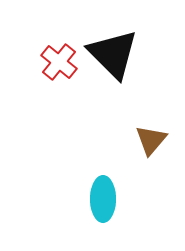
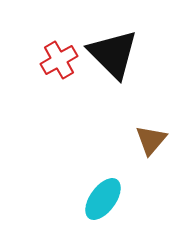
red cross: moved 2 px up; rotated 21 degrees clockwise
cyan ellipse: rotated 36 degrees clockwise
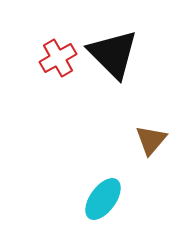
red cross: moved 1 px left, 2 px up
